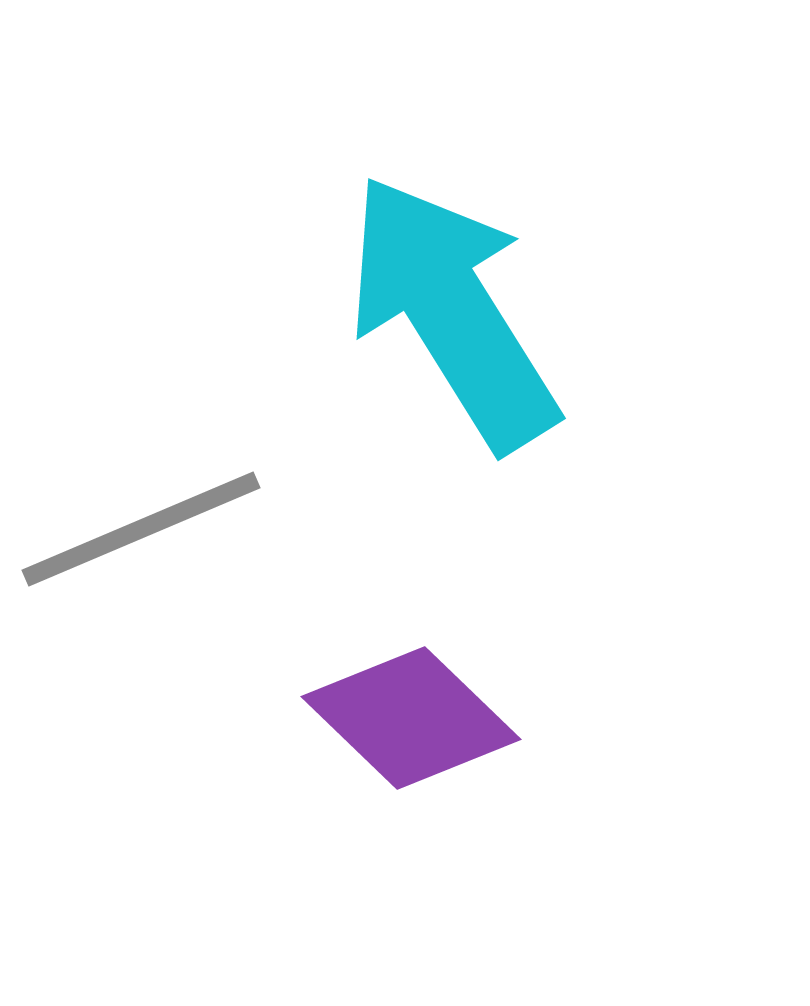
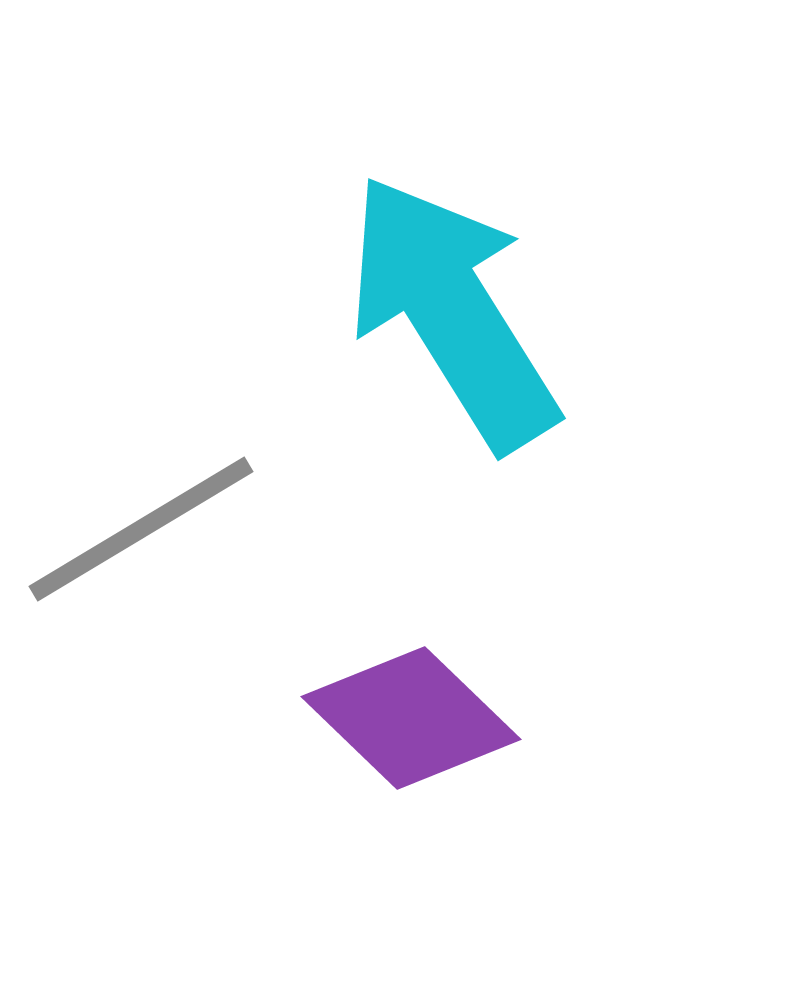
gray line: rotated 8 degrees counterclockwise
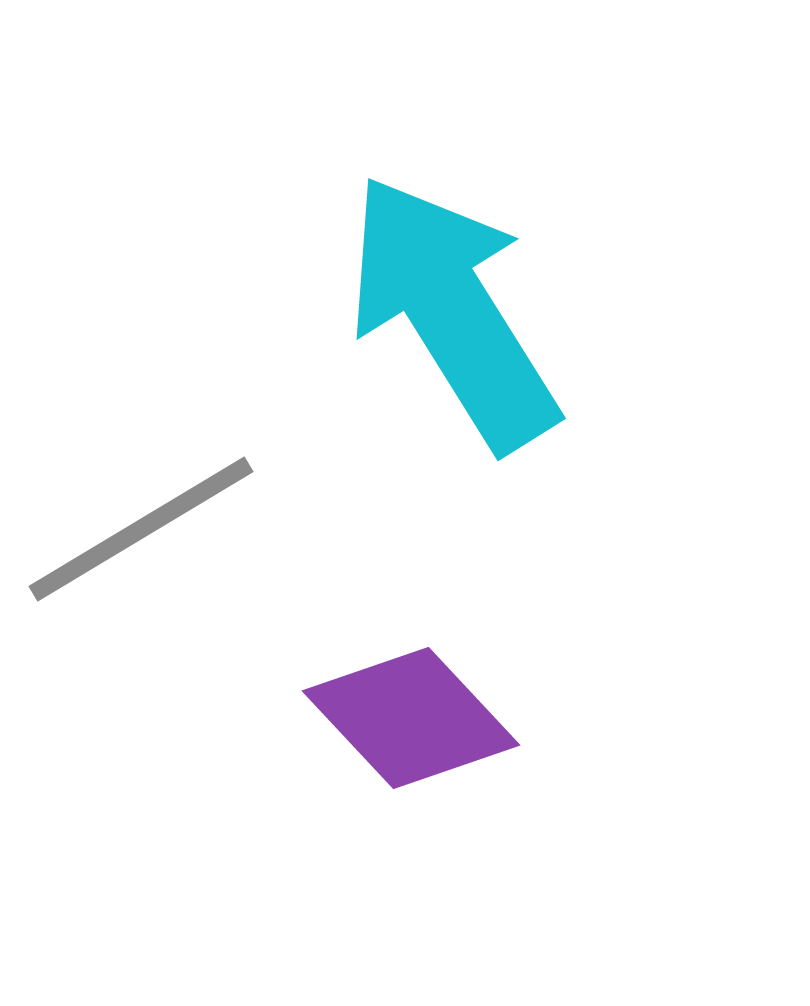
purple diamond: rotated 3 degrees clockwise
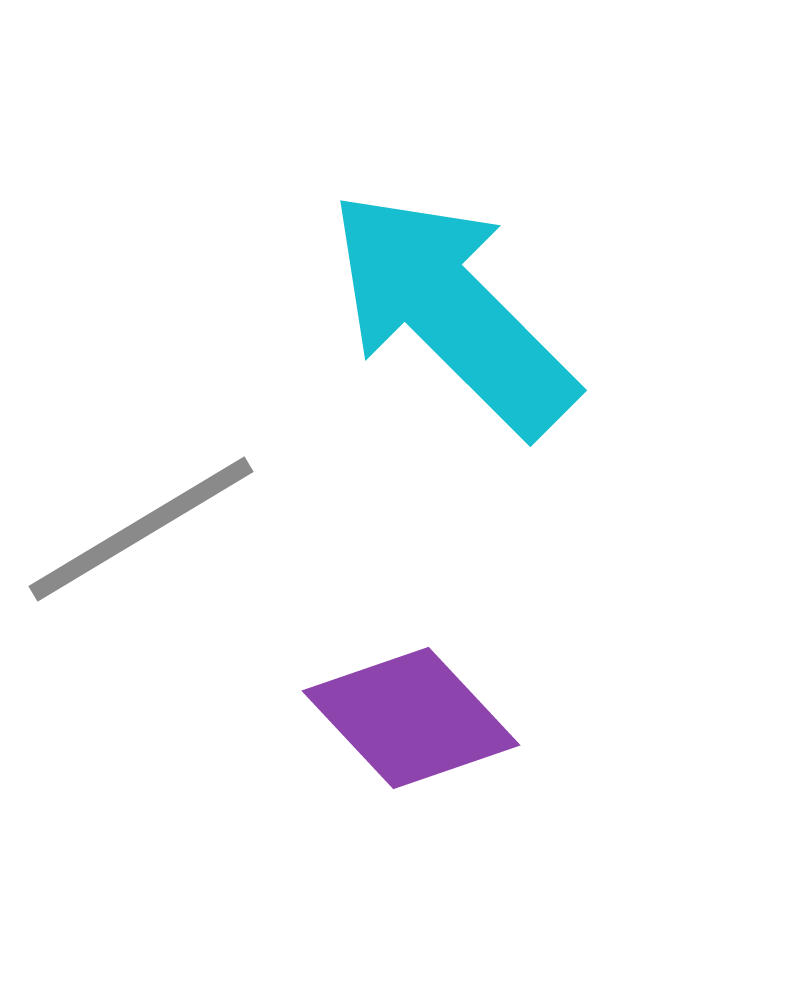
cyan arrow: rotated 13 degrees counterclockwise
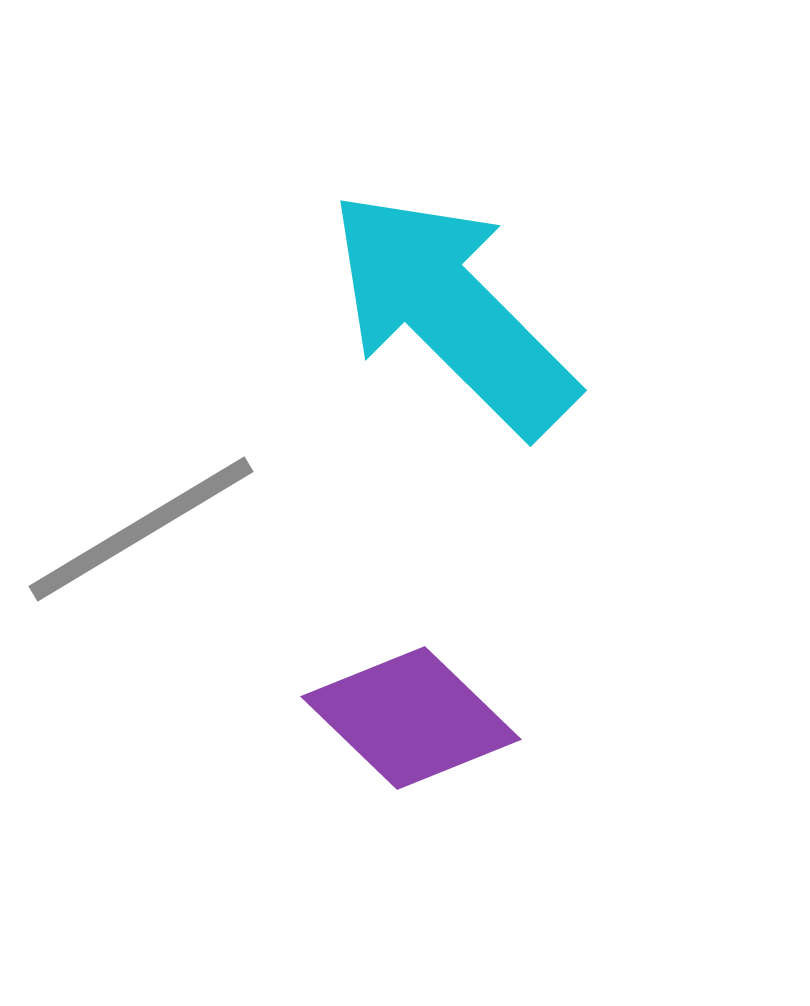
purple diamond: rotated 3 degrees counterclockwise
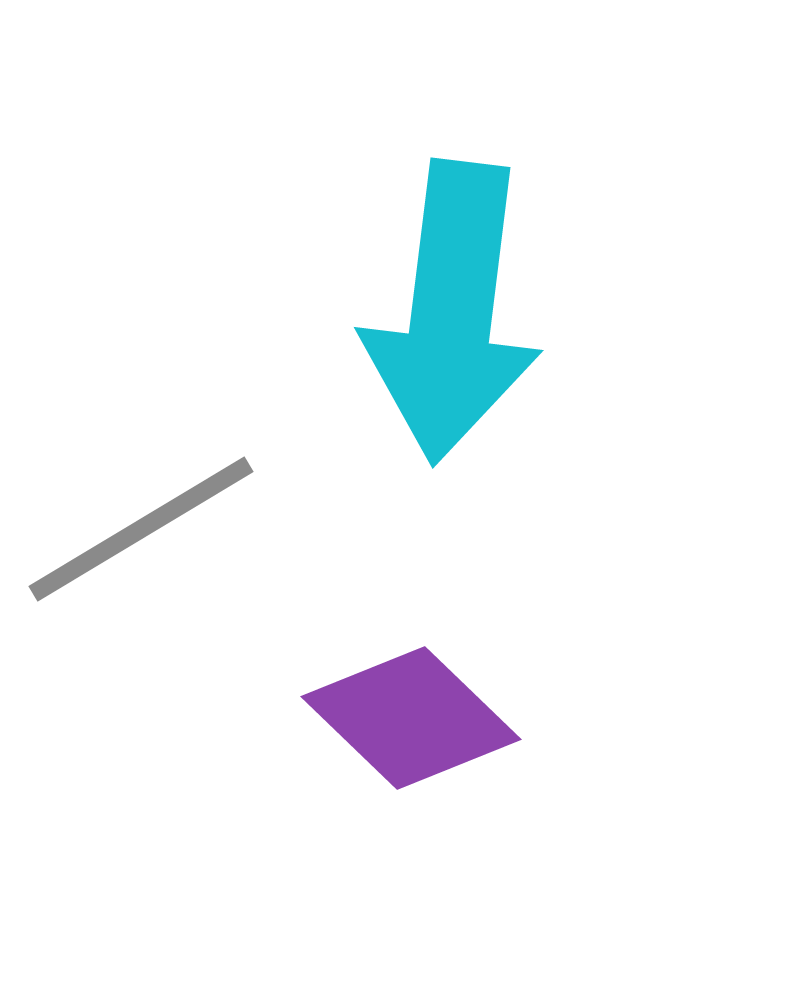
cyan arrow: rotated 128 degrees counterclockwise
